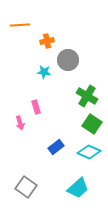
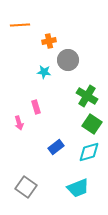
orange cross: moved 2 px right
pink arrow: moved 1 px left
cyan diamond: rotated 40 degrees counterclockwise
cyan trapezoid: rotated 20 degrees clockwise
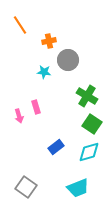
orange line: rotated 60 degrees clockwise
pink arrow: moved 7 px up
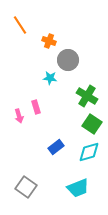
orange cross: rotated 32 degrees clockwise
cyan star: moved 6 px right, 6 px down
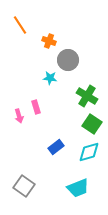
gray square: moved 2 px left, 1 px up
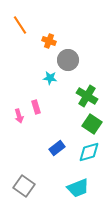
blue rectangle: moved 1 px right, 1 px down
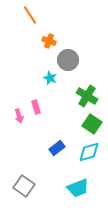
orange line: moved 10 px right, 10 px up
cyan star: rotated 16 degrees clockwise
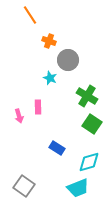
pink rectangle: moved 2 px right; rotated 16 degrees clockwise
blue rectangle: rotated 70 degrees clockwise
cyan diamond: moved 10 px down
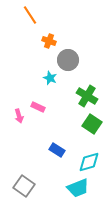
pink rectangle: rotated 64 degrees counterclockwise
blue rectangle: moved 2 px down
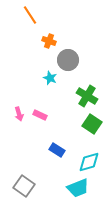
pink rectangle: moved 2 px right, 8 px down
pink arrow: moved 2 px up
